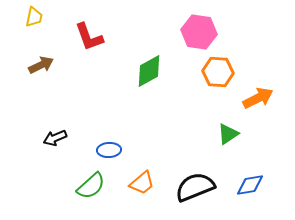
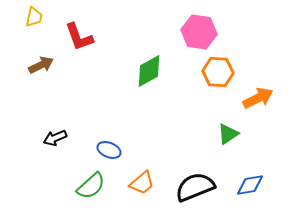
red L-shape: moved 10 px left
blue ellipse: rotated 25 degrees clockwise
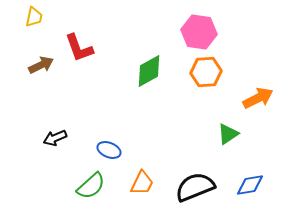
red L-shape: moved 11 px down
orange hexagon: moved 12 px left; rotated 8 degrees counterclockwise
orange trapezoid: rotated 24 degrees counterclockwise
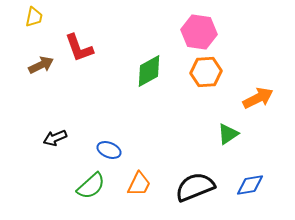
orange trapezoid: moved 3 px left, 1 px down
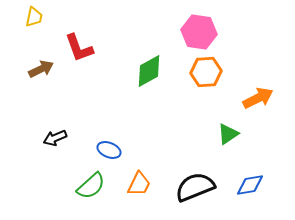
brown arrow: moved 4 px down
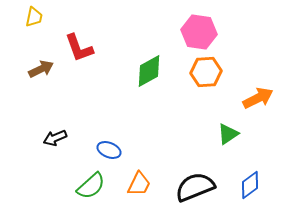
blue diamond: rotated 28 degrees counterclockwise
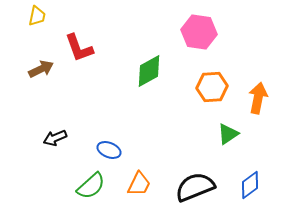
yellow trapezoid: moved 3 px right, 1 px up
orange hexagon: moved 6 px right, 15 px down
orange arrow: rotated 52 degrees counterclockwise
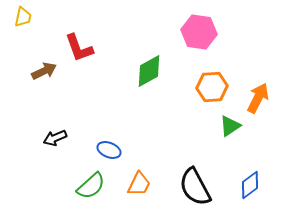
yellow trapezoid: moved 14 px left, 1 px down
brown arrow: moved 3 px right, 2 px down
orange arrow: rotated 16 degrees clockwise
green triangle: moved 2 px right, 8 px up
black semicircle: rotated 96 degrees counterclockwise
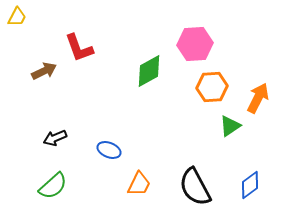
yellow trapezoid: moved 6 px left; rotated 15 degrees clockwise
pink hexagon: moved 4 px left, 12 px down; rotated 12 degrees counterclockwise
green semicircle: moved 38 px left
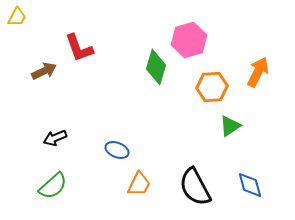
pink hexagon: moved 6 px left, 4 px up; rotated 12 degrees counterclockwise
green diamond: moved 7 px right, 4 px up; rotated 44 degrees counterclockwise
orange arrow: moved 26 px up
blue ellipse: moved 8 px right
blue diamond: rotated 68 degrees counterclockwise
